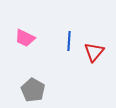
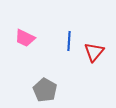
gray pentagon: moved 12 px right
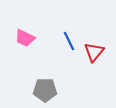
blue line: rotated 30 degrees counterclockwise
gray pentagon: rotated 30 degrees counterclockwise
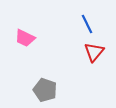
blue line: moved 18 px right, 17 px up
gray pentagon: rotated 20 degrees clockwise
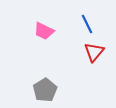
pink trapezoid: moved 19 px right, 7 px up
gray pentagon: rotated 20 degrees clockwise
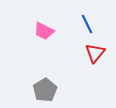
red triangle: moved 1 px right, 1 px down
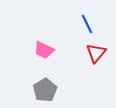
pink trapezoid: moved 19 px down
red triangle: moved 1 px right
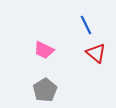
blue line: moved 1 px left, 1 px down
red triangle: rotated 30 degrees counterclockwise
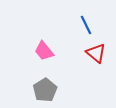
pink trapezoid: moved 1 px down; rotated 25 degrees clockwise
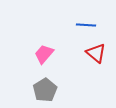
blue line: rotated 60 degrees counterclockwise
pink trapezoid: moved 3 px down; rotated 80 degrees clockwise
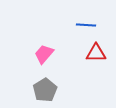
red triangle: rotated 40 degrees counterclockwise
